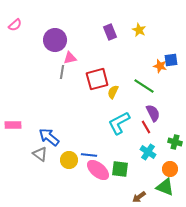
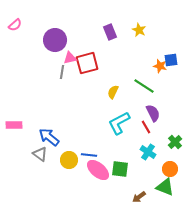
red square: moved 10 px left, 16 px up
pink rectangle: moved 1 px right
green cross: rotated 32 degrees clockwise
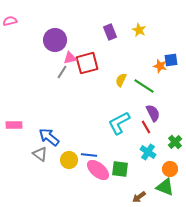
pink semicircle: moved 5 px left, 4 px up; rotated 152 degrees counterclockwise
gray line: rotated 24 degrees clockwise
yellow semicircle: moved 8 px right, 12 px up
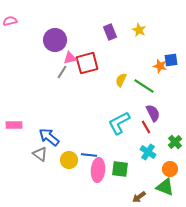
pink ellipse: rotated 55 degrees clockwise
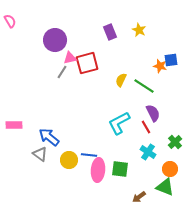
pink semicircle: rotated 72 degrees clockwise
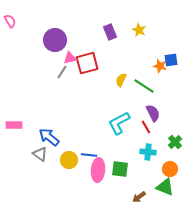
cyan cross: rotated 28 degrees counterclockwise
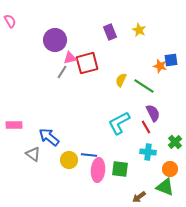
gray triangle: moved 7 px left
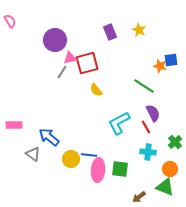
yellow semicircle: moved 25 px left, 10 px down; rotated 64 degrees counterclockwise
yellow circle: moved 2 px right, 1 px up
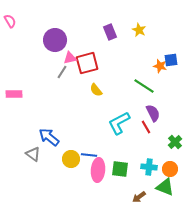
pink rectangle: moved 31 px up
cyan cross: moved 1 px right, 15 px down
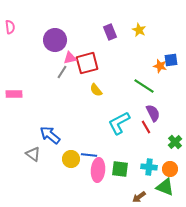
pink semicircle: moved 6 px down; rotated 24 degrees clockwise
blue arrow: moved 1 px right, 2 px up
